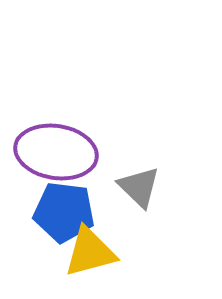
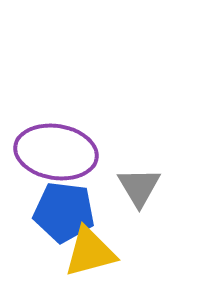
gray triangle: rotated 15 degrees clockwise
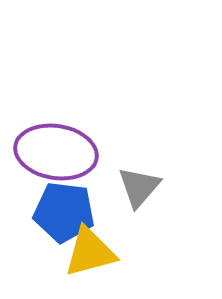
gray triangle: rotated 12 degrees clockwise
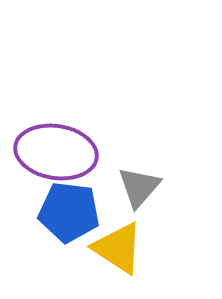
blue pentagon: moved 5 px right
yellow triangle: moved 28 px right, 4 px up; rotated 48 degrees clockwise
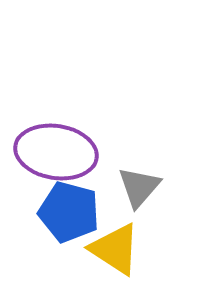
blue pentagon: rotated 8 degrees clockwise
yellow triangle: moved 3 px left, 1 px down
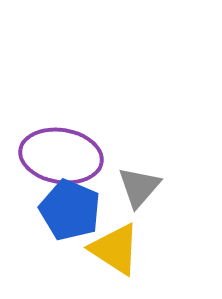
purple ellipse: moved 5 px right, 4 px down
blue pentagon: moved 1 px right, 2 px up; rotated 8 degrees clockwise
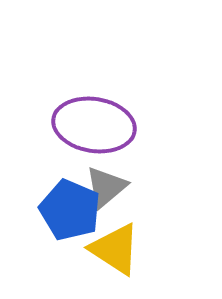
purple ellipse: moved 33 px right, 31 px up
gray triangle: moved 33 px left; rotated 9 degrees clockwise
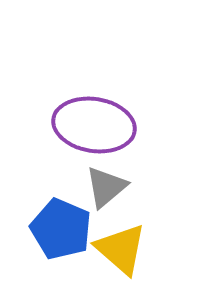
blue pentagon: moved 9 px left, 19 px down
yellow triangle: moved 6 px right; rotated 8 degrees clockwise
